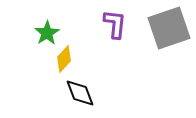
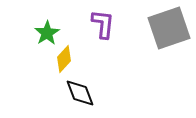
purple L-shape: moved 12 px left
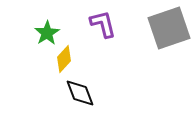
purple L-shape: rotated 20 degrees counterclockwise
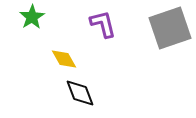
gray square: moved 1 px right
green star: moved 15 px left, 16 px up
yellow diamond: rotated 72 degrees counterclockwise
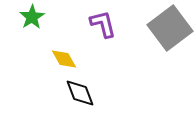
gray square: rotated 18 degrees counterclockwise
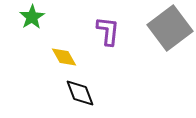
purple L-shape: moved 5 px right, 7 px down; rotated 20 degrees clockwise
yellow diamond: moved 2 px up
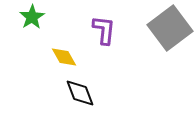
purple L-shape: moved 4 px left, 1 px up
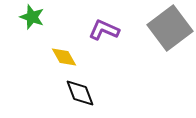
green star: rotated 20 degrees counterclockwise
purple L-shape: rotated 72 degrees counterclockwise
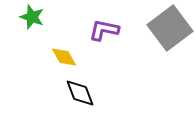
purple L-shape: rotated 12 degrees counterclockwise
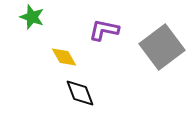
gray square: moved 8 px left, 19 px down
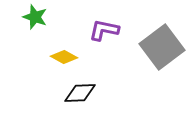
green star: moved 3 px right
yellow diamond: rotated 32 degrees counterclockwise
black diamond: rotated 72 degrees counterclockwise
